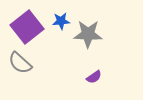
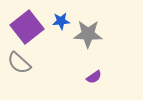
gray semicircle: moved 1 px left
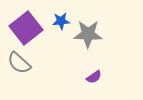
purple square: moved 1 px left, 1 px down
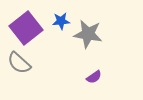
gray star: rotated 8 degrees clockwise
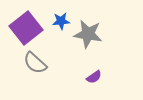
gray semicircle: moved 16 px right
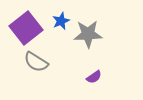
blue star: rotated 18 degrees counterclockwise
gray star: rotated 12 degrees counterclockwise
gray semicircle: moved 1 px right, 1 px up; rotated 10 degrees counterclockwise
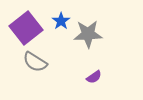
blue star: rotated 12 degrees counterclockwise
gray semicircle: moved 1 px left
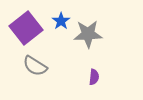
gray semicircle: moved 4 px down
purple semicircle: rotated 49 degrees counterclockwise
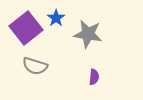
blue star: moved 5 px left, 3 px up
gray star: rotated 12 degrees clockwise
gray semicircle: rotated 15 degrees counterclockwise
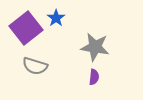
gray star: moved 7 px right, 13 px down
